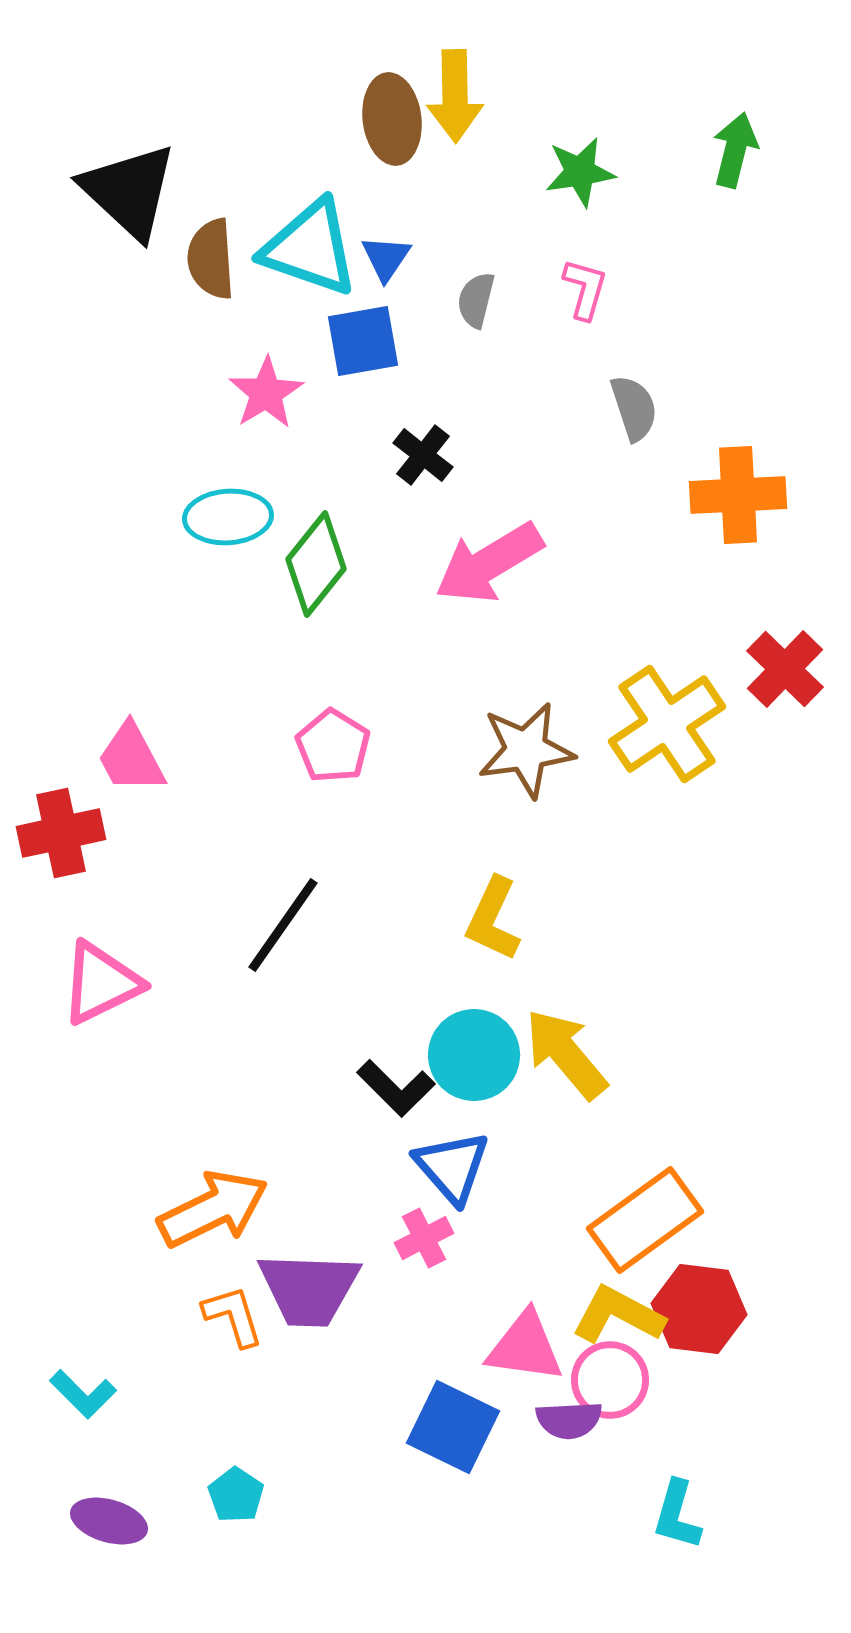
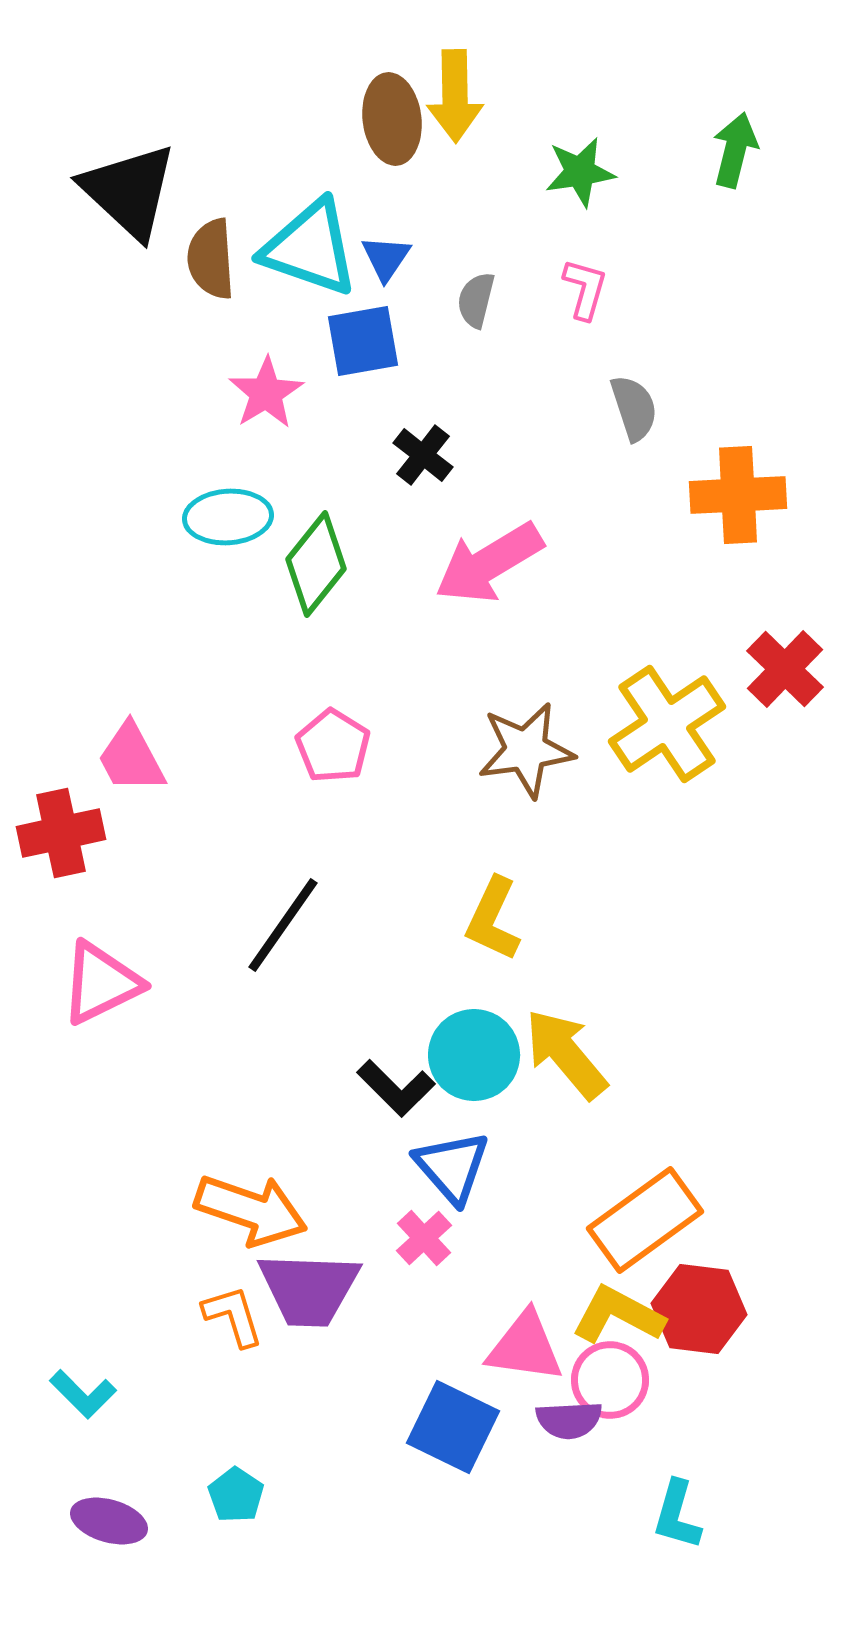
orange arrow at (213, 1209): moved 38 px right, 1 px down; rotated 45 degrees clockwise
pink cross at (424, 1238): rotated 16 degrees counterclockwise
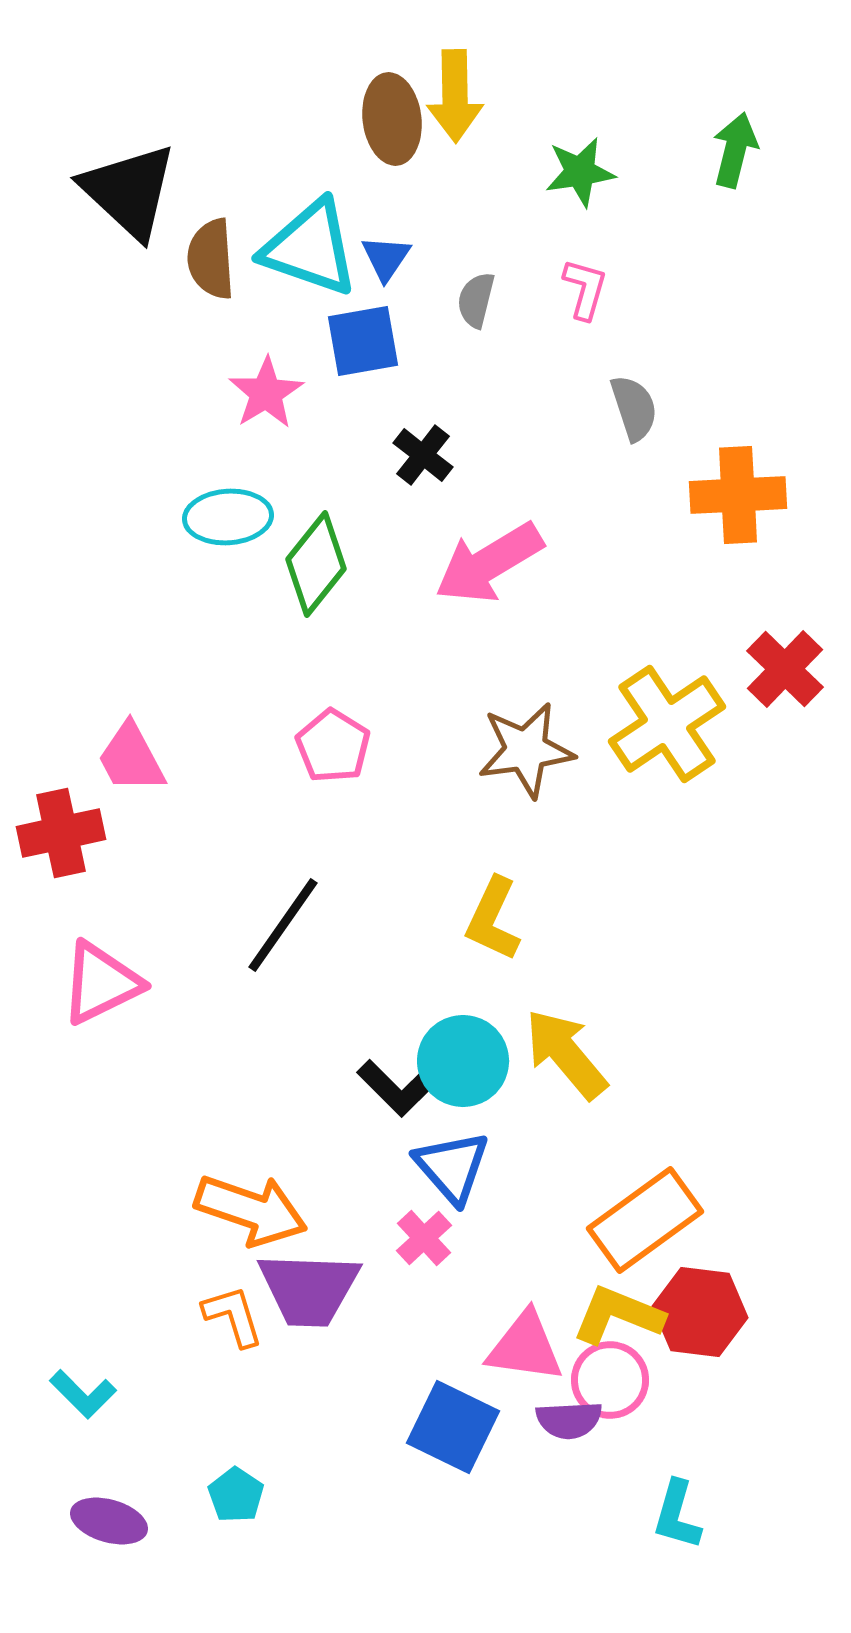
cyan circle at (474, 1055): moved 11 px left, 6 px down
red hexagon at (699, 1309): moved 1 px right, 3 px down
yellow L-shape at (618, 1315): rotated 6 degrees counterclockwise
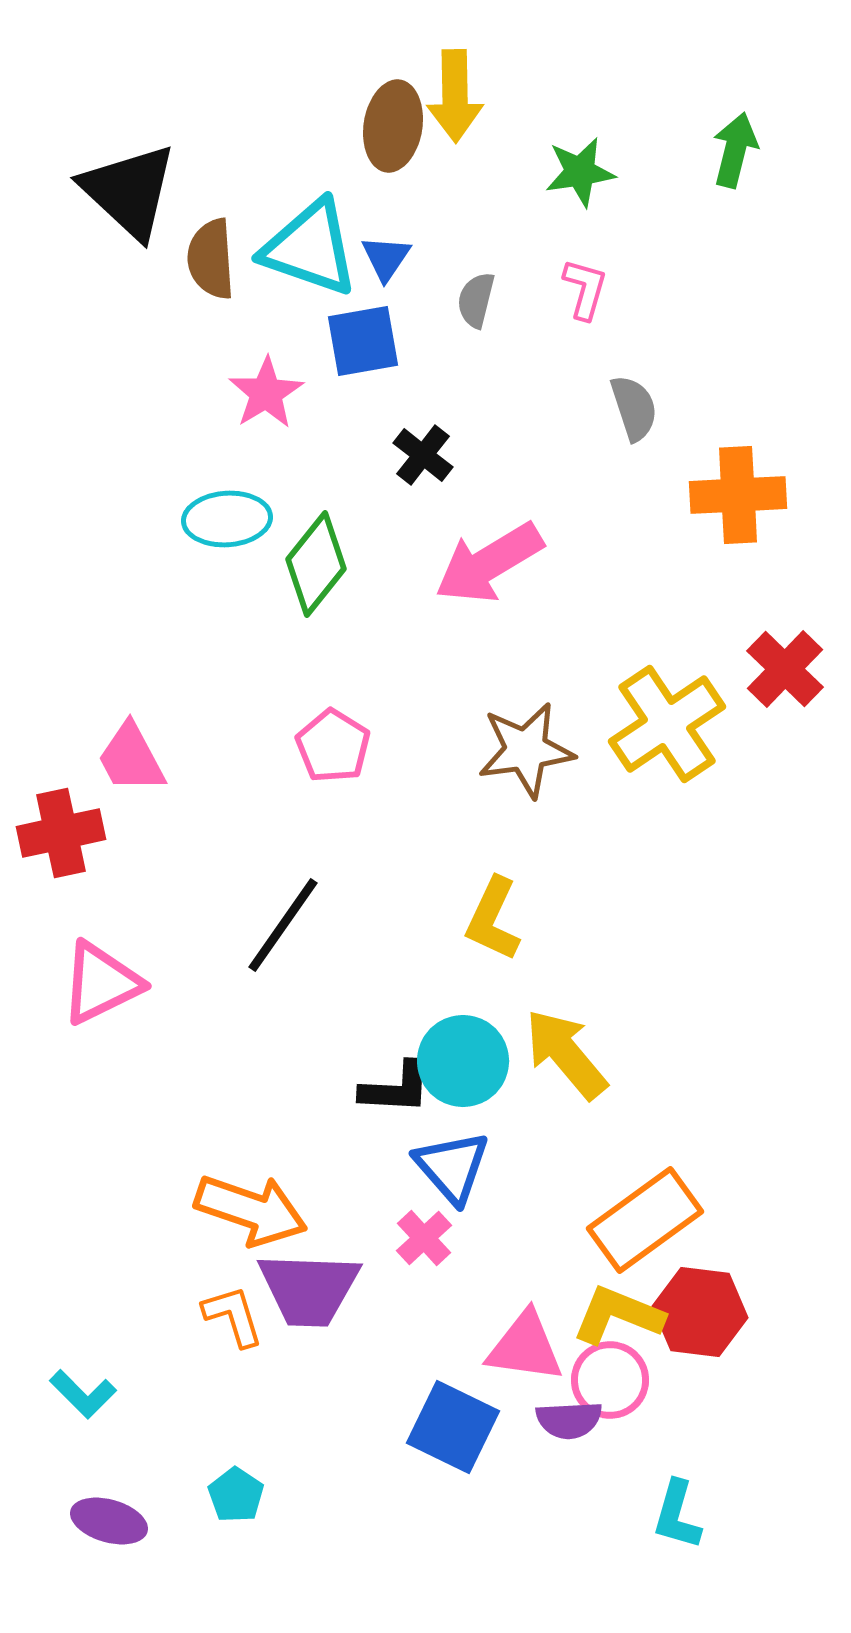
brown ellipse at (392, 119): moved 1 px right, 7 px down; rotated 16 degrees clockwise
cyan ellipse at (228, 517): moved 1 px left, 2 px down
black L-shape at (396, 1088): rotated 42 degrees counterclockwise
